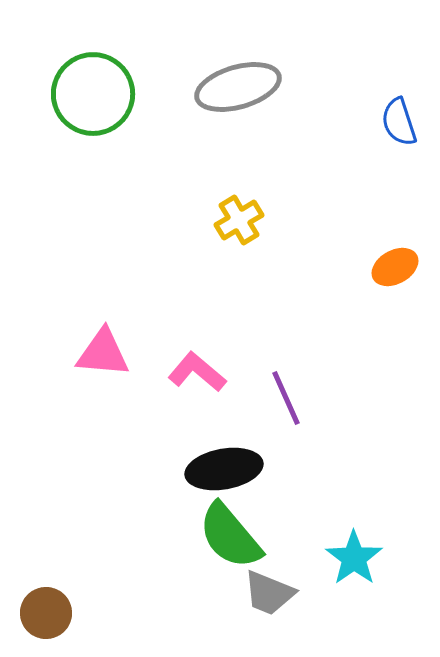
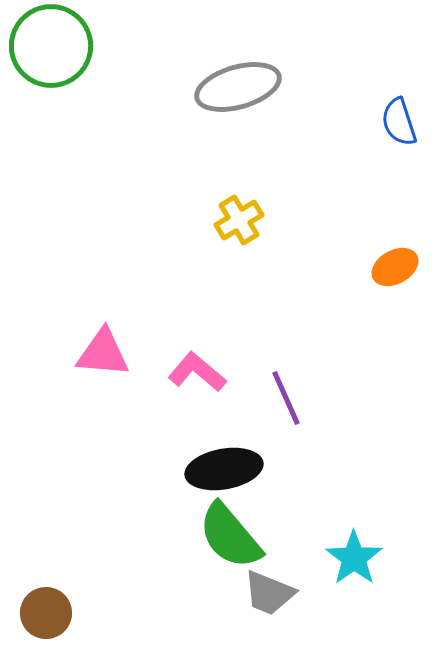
green circle: moved 42 px left, 48 px up
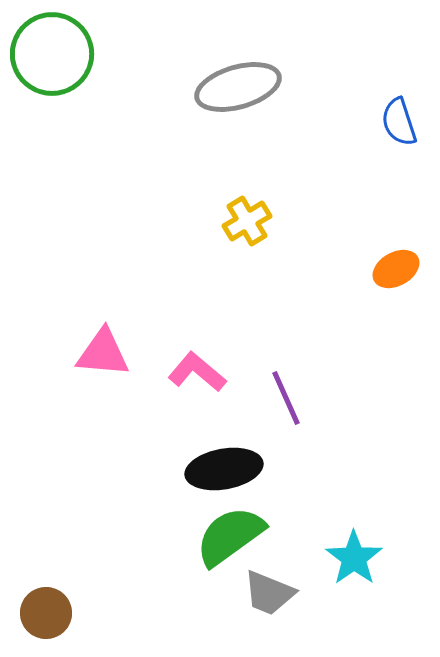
green circle: moved 1 px right, 8 px down
yellow cross: moved 8 px right, 1 px down
orange ellipse: moved 1 px right, 2 px down
green semicircle: rotated 94 degrees clockwise
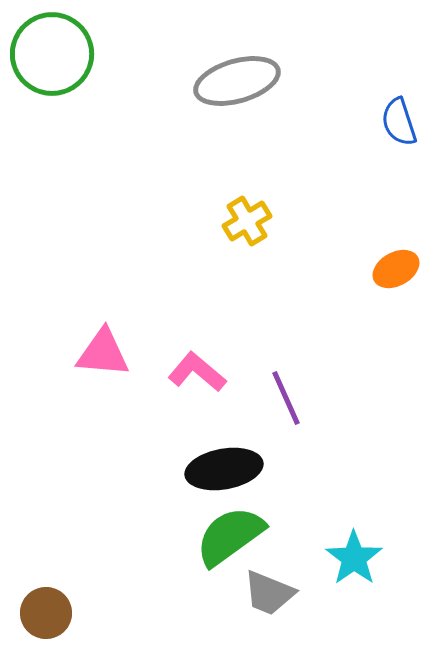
gray ellipse: moved 1 px left, 6 px up
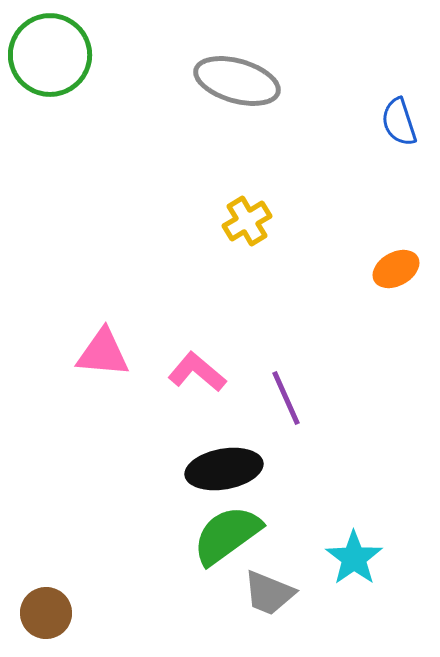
green circle: moved 2 px left, 1 px down
gray ellipse: rotated 32 degrees clockwise
green semicircle: moved 3 px left, 1 px up
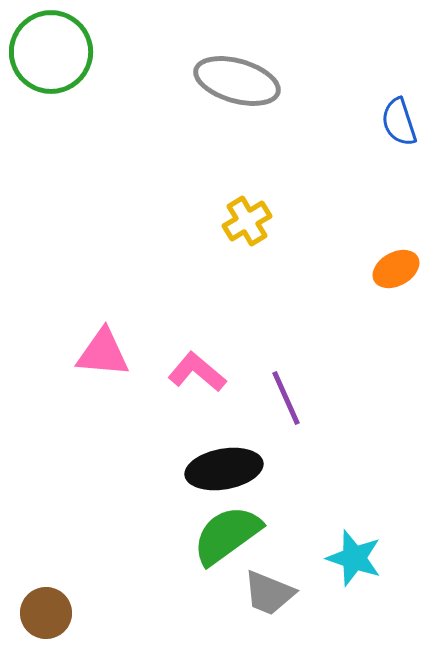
green circle: moved 1 px right, 3 px up
cyan star: rotated 18 degrees counterclockwise
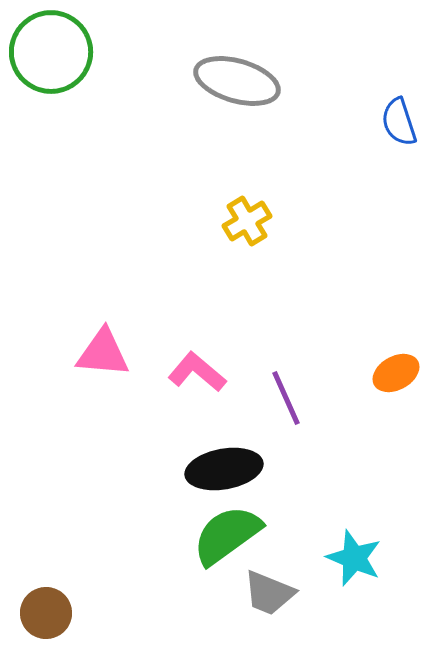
orange ellipse: moved 104 px down
cyan star: rotated 4 degrees clockwise
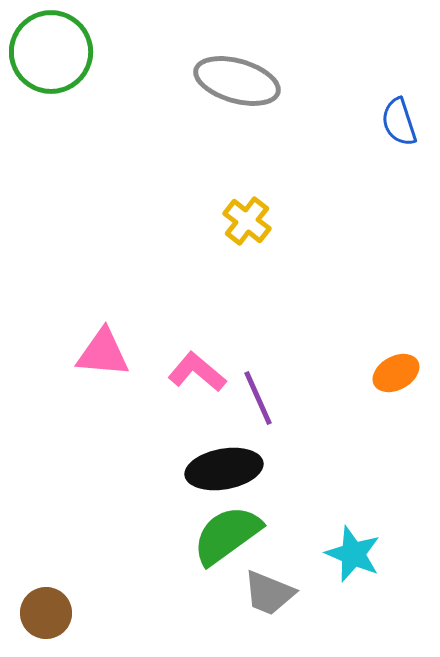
yellow cross: rotated 21 degrees counterclockwise
purple line: moved 28 px left
cyan star: moved 1 px left, 4 px up
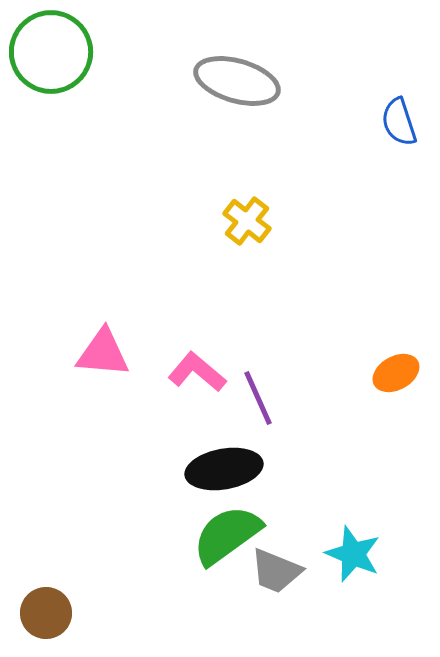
gray trapezoid: moved 7 px right, 22 px up
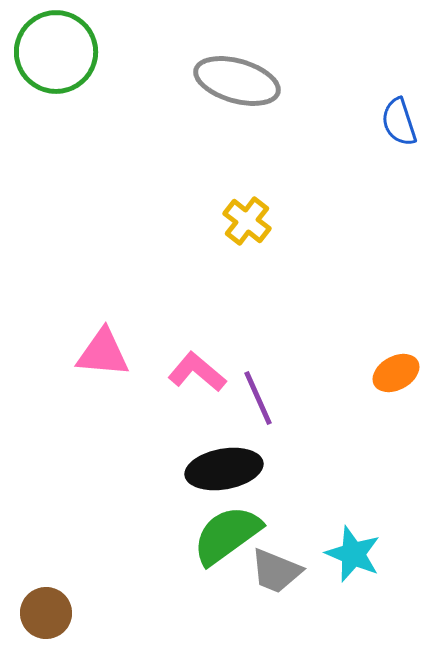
green circle: moved 5 px right
